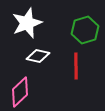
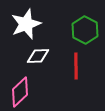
white star: moved 1 px left, 1 px down
green hexagon: rotated 16 degrees counterclockwise
white diamond: rotated 15 degrees counterclockwise
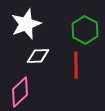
red line: moved 1 px up
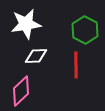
white star: rotated 12 degrees clockwise
white diamond: moved 2 px left
pink diamond: moved 1 px right, 1 px up
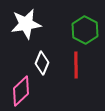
white diamond: moved 6 px right, 7 px down; rotated 65 degrees counterclockwise
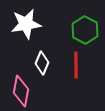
pink diamond: rotated 36 degrees counterclockwise
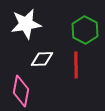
white diamond: moved 4 px up; rotated 65 degrees clockwise
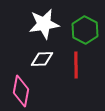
white star: moved 18 px right
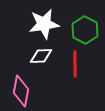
white diamond: moved 1 px left, 3 px up
red line: moved 1 px left, 1 px up
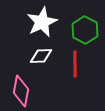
white star: moved 2 px left, 2 px up; rotated 16 degrees counterclockwise
